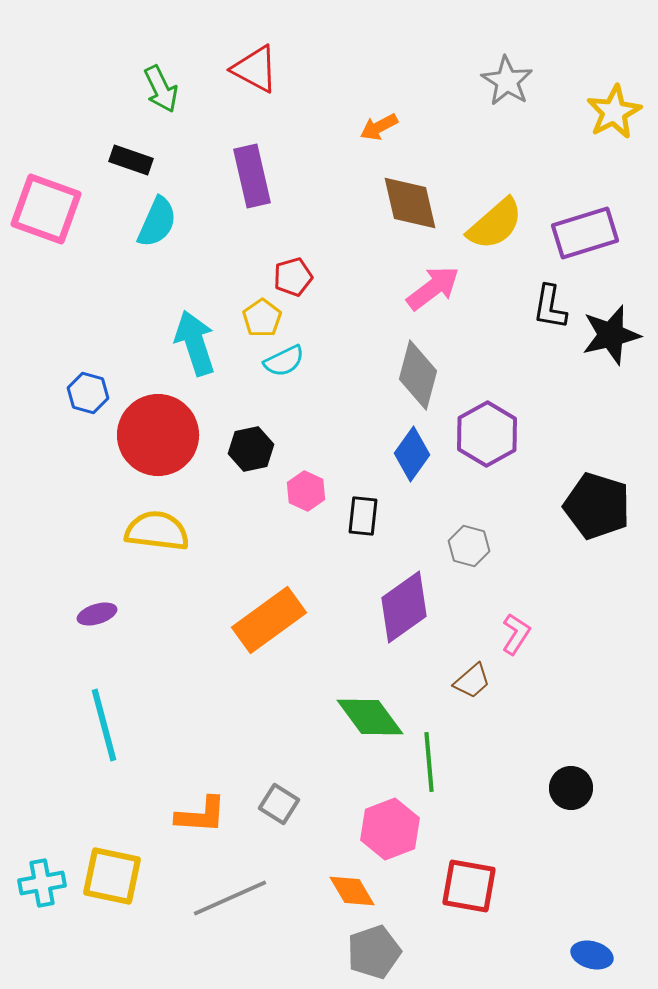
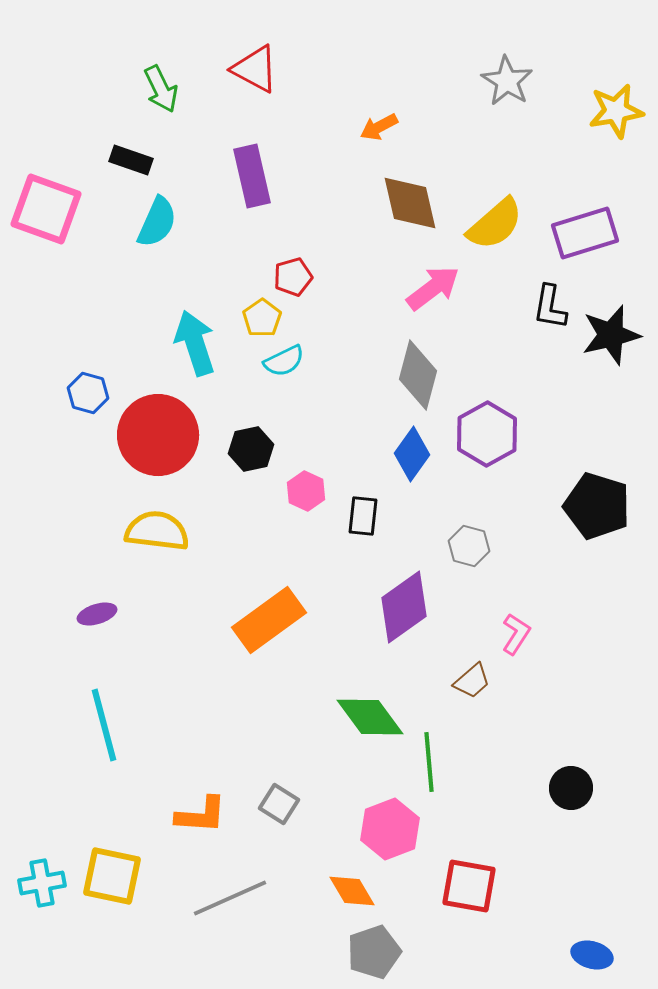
yellow star at (614, 112): moved 2 px right, 1 px up; rotated 18 degrees clockwise
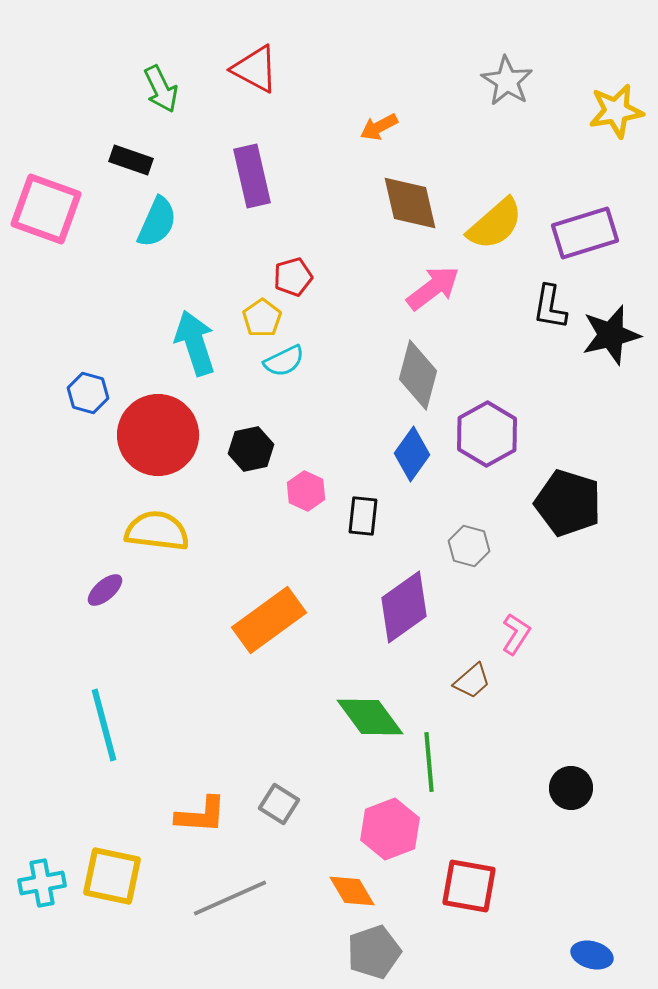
black pentagon at (597, 506): moved 29 px left, 3 px up
purple ellipse at (97, 614): moved 8 px right, 24 px up; rotated 24 degrees counterclockwise
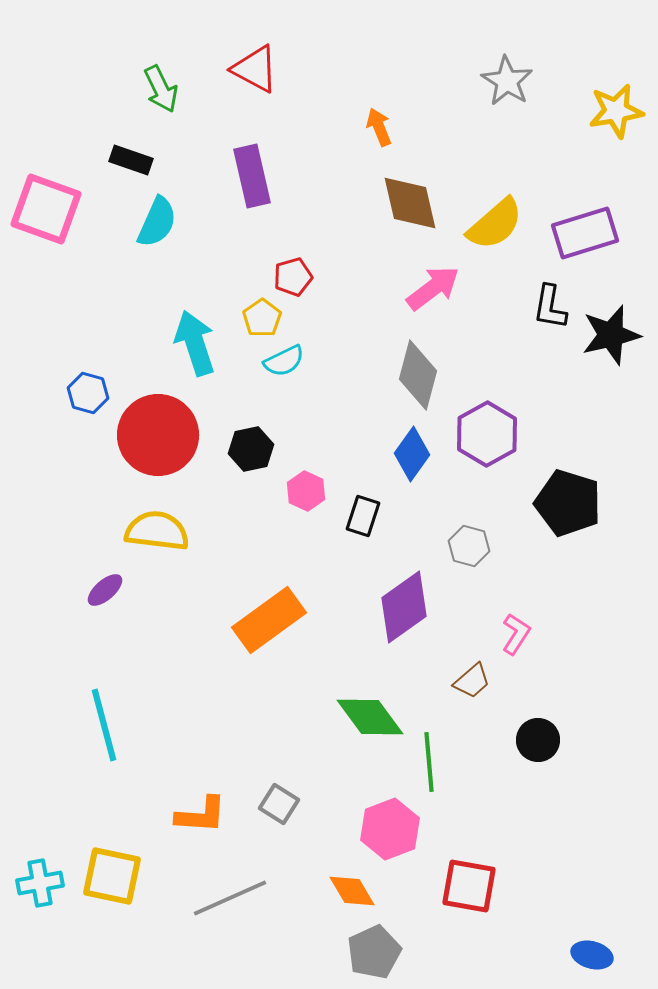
orange arrow at (379, 127): rotated 96 degrees clockwise
black rectangle at (363, 516): rotated 12 degrees clockwise
black circle at (571, 788): moved 33 px left, 48 px up
cyan cross at (42, 883): moved 2 px left
gray pentagon at (374, 952): rotated 6 degrees counterclockwise
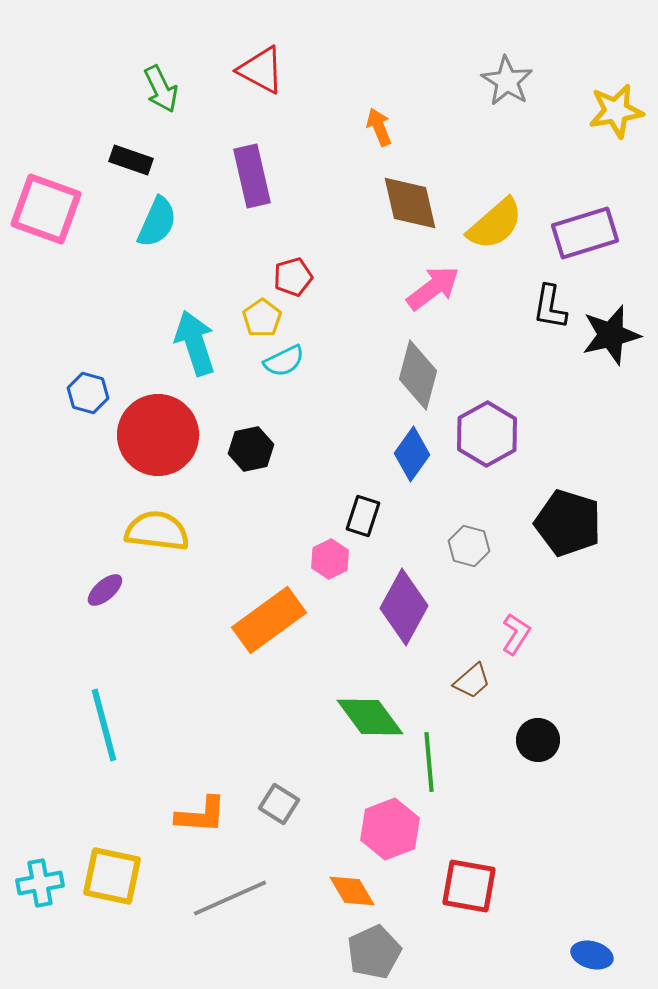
red triangle at (255, 69): moved 6 px right, 1 px down
pink hexagon at (306, 491): moved 24 px right, 68 px down; rotated 9 degrees clockwise
black pentagon at (568, 503): moved 20 px down
purple diamond at (404, 607): rotated 26 degrees counterclockwise
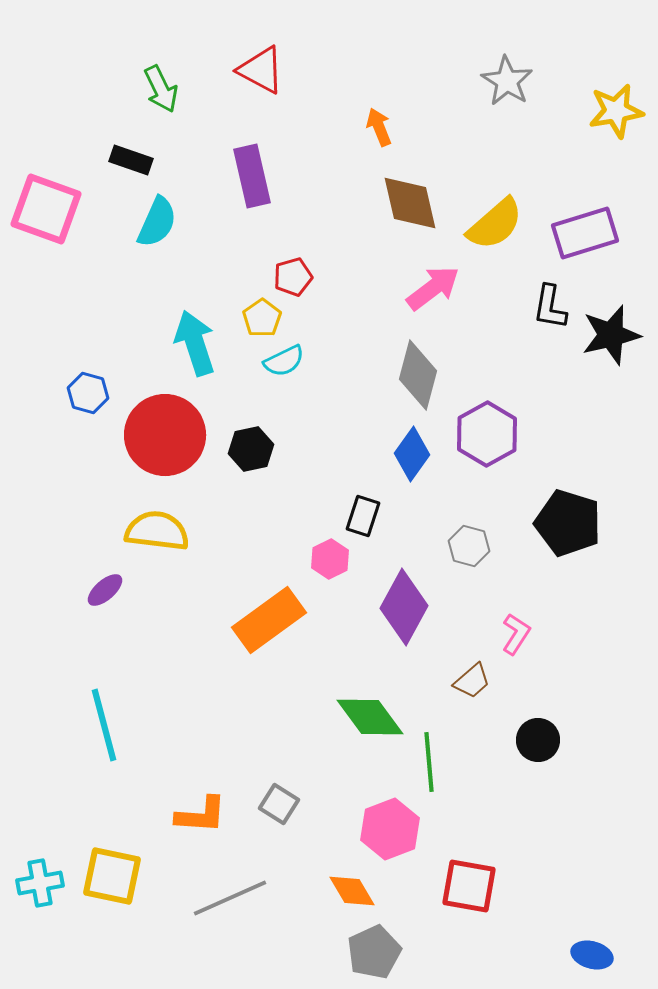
red circle at (158, 435): moved 7 px right
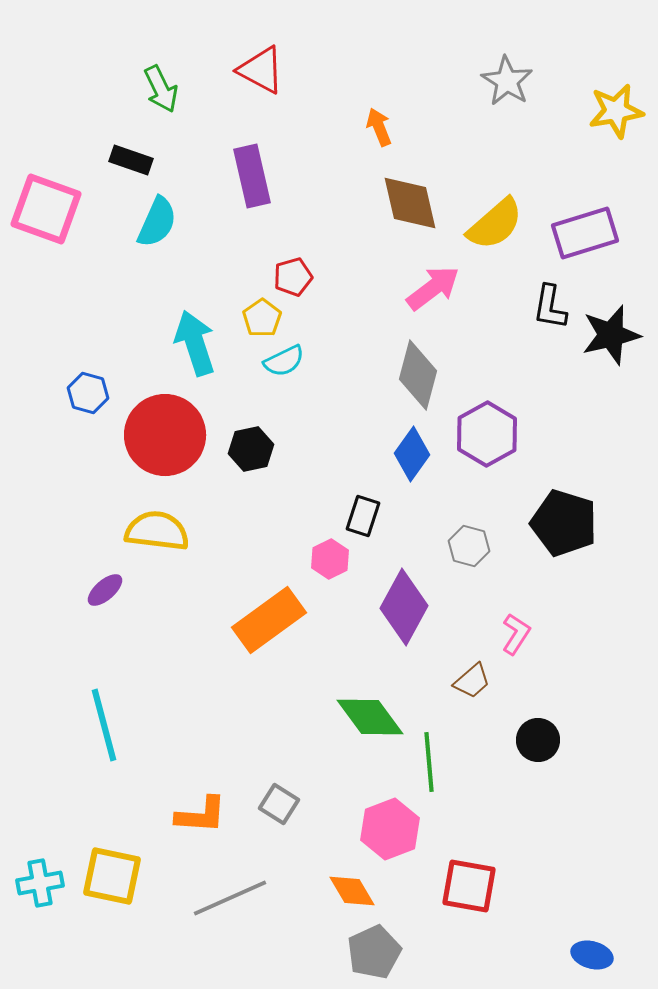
black pentagon at (568, 523): moved 4 px left
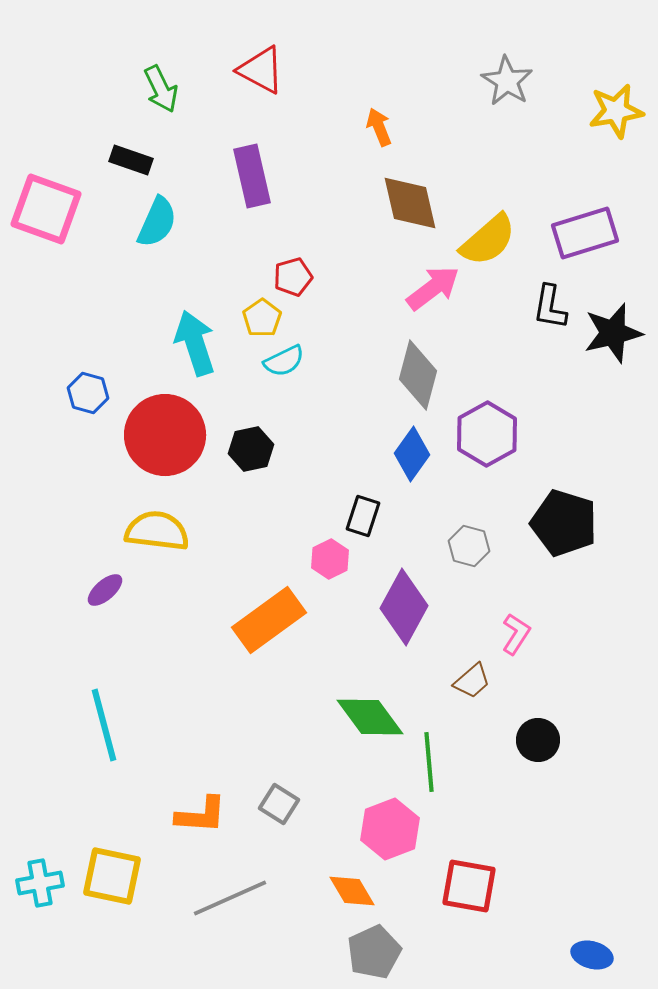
yellow semicircle at (495, 224): moved 7 px left, 16 px down
black star at (611, 335): moved 2 px right, 2 px up
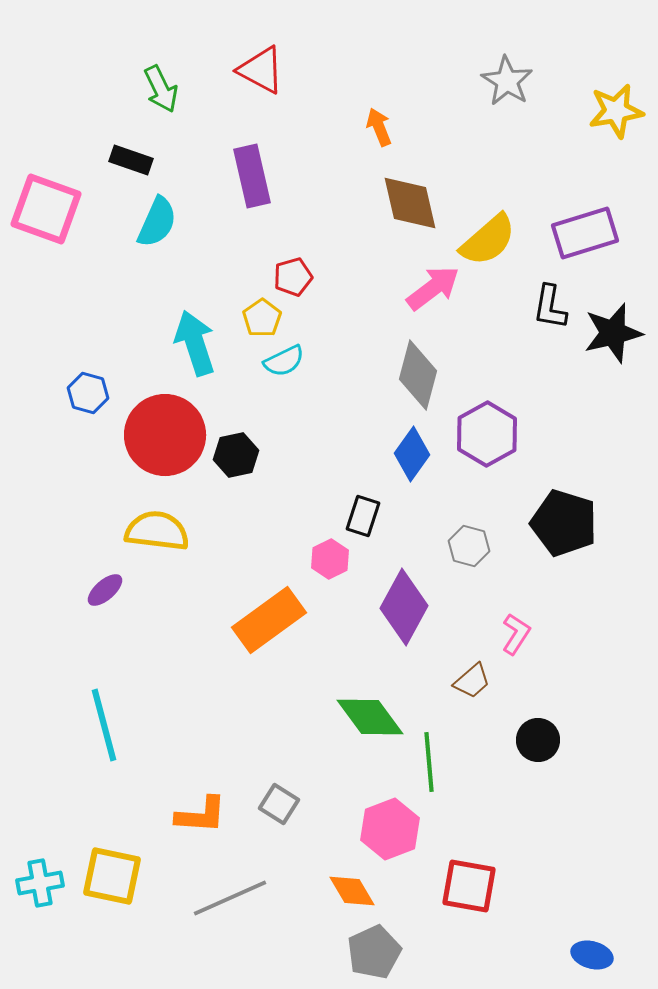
black hexagon at (251, 449): moved 15 px left, 6 px down
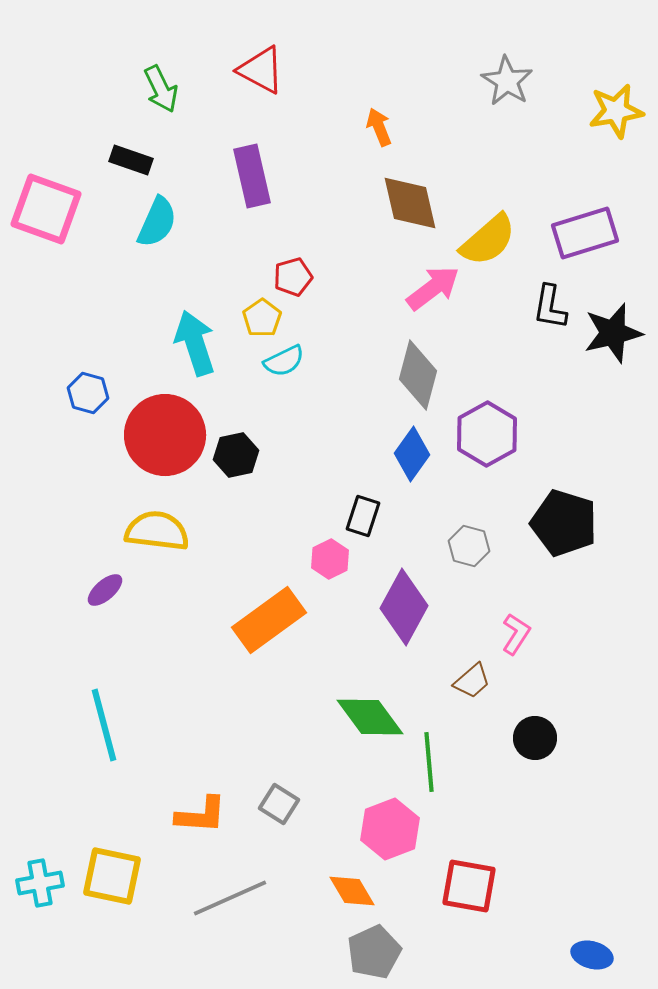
black circle at (538, 740): moved 3 px left, 2 px up
